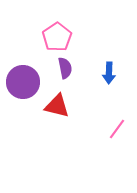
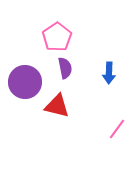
purple circle: moved 2 px right
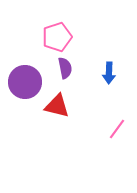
pink pentagon: rotated 16 degrees clockwise
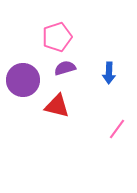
purple semicircle: rotated 95 degrees counterclockwise
purple circle: moved 2 px left, 2 px up
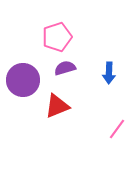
red triangle: rotated 36 degrees counterclockwise
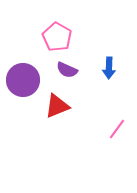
pink pentagon: rotated 24 degrees counterclockwise
purple semicircle: moved 2 px right, 2 px down; rotated 140 degrees counterclockwise
blue arrow: moved 5 px up
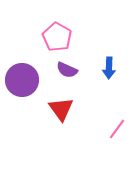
purple circle: moved 1 px left
red triangle: moved 4 px right, 3 px down; rotated 44 degrees counterclockwise
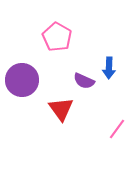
purple semicircle: moved 17 px right, 11 px down
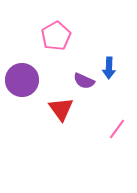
pink pentagon: moved 1 px left, 1 px up; rotated 12 degrees clockwise
